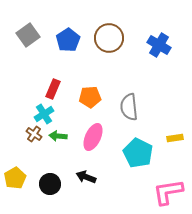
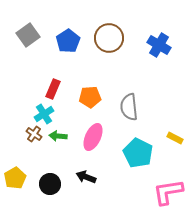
blue pentagon: moved 1 px down
yellow rectangle: rotated 35 degrees clockwise
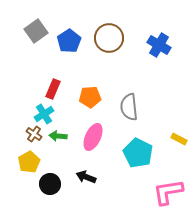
gray square: moved 8 px right, 4 px up
blue pentagon: moved 1 px right
yellow rectangle: moved 4 px right, 1 px down
yellow pentagon: moved 14 px right, 16 px up
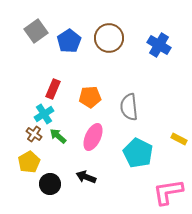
green arrow: rotated 36 degrees clockwise
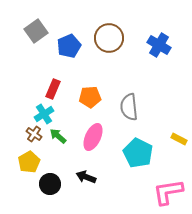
blue pentagon: moved 5 px down; rotated 10 degrees clockwise
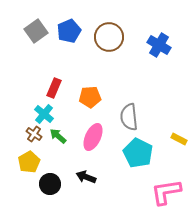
brown circle: moved 1 px up
blue pentagon: moved 15 px up
red rectangle: moved 1 px right, 1 px up
gray semicircle: moved 10 px down
cyan cross: rotated 18 degrees counterclockwise
pink L-shape: moved 2 px left
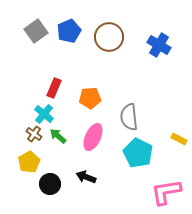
orange pentagon: moved 1 px down
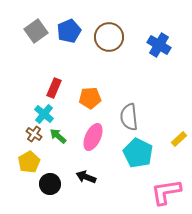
yellow rectangle: rotated 70 degrees counterclockwise
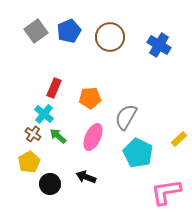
brown circle: moved 1 px right
gray semicircle: moved 3 px left; rotated 36 degrees clockwise
brown cross: moved 1 px left
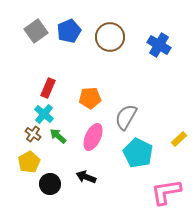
red rectangle: moved 6 px left
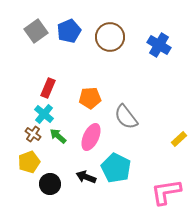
gray semicircle: rotated 68 degrees counterclockwise
pink ellipse: moved 2 px left
cyan pentagon: moved 22 px left, 15 px down
yellow pentagon: rotated 10 degrees clockwise
